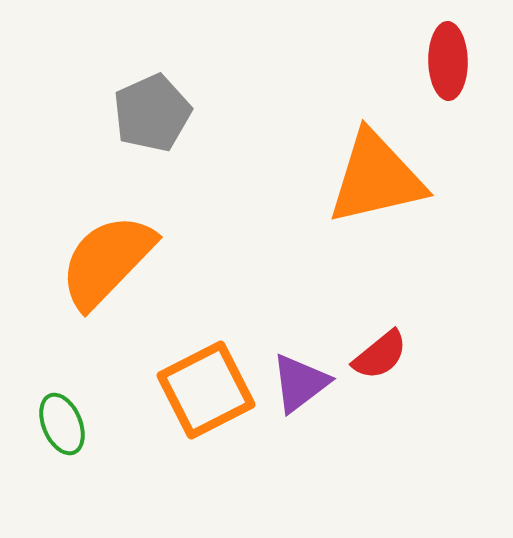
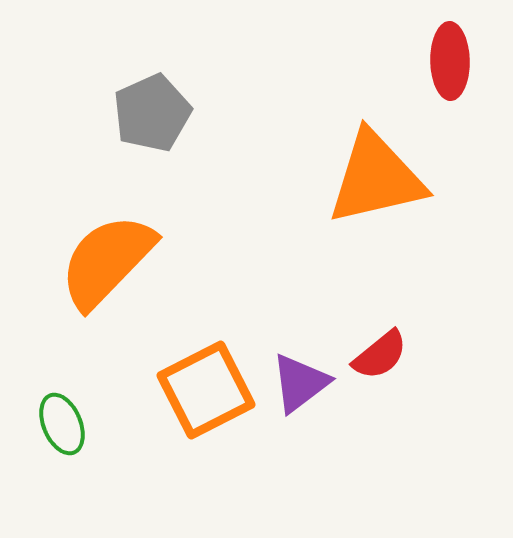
red ellipse: moved 2 px right
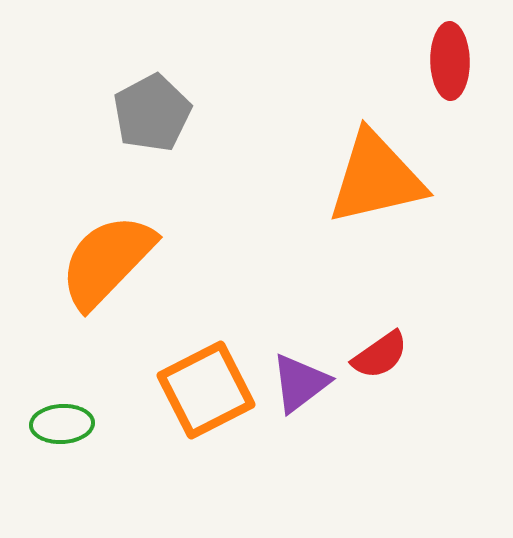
gray pentagon: rotated 4 degrees counterclockwise
red semicircle: rotated 4 degrees clockwise
green ellipse: rotated 70 degrees counterclockwise
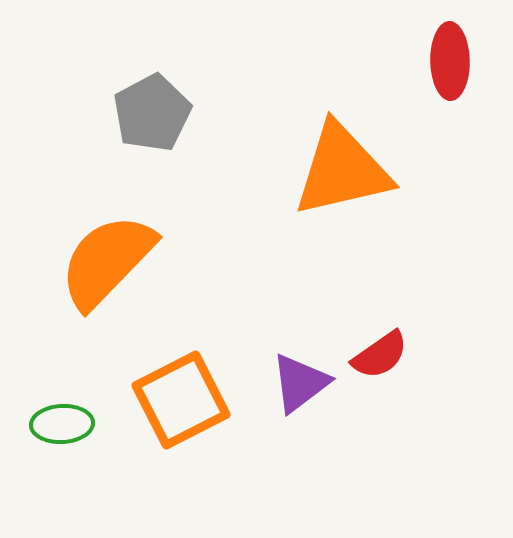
orange triangle: moved 34 px left, 8 px up
orange square: moved 25 px left, 10 px down
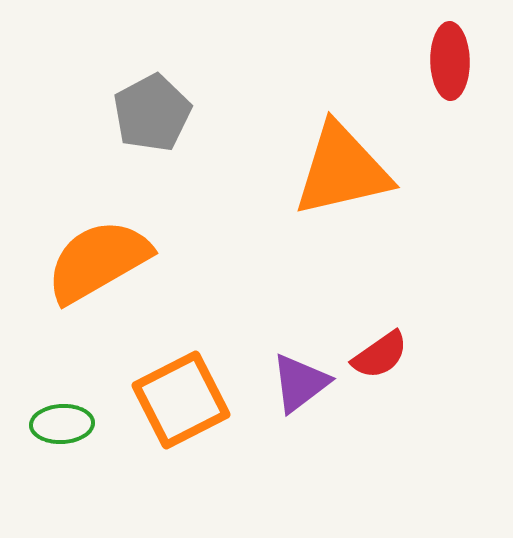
orange semicircle: moved 9 px left; rotated 16 degrees clockwise
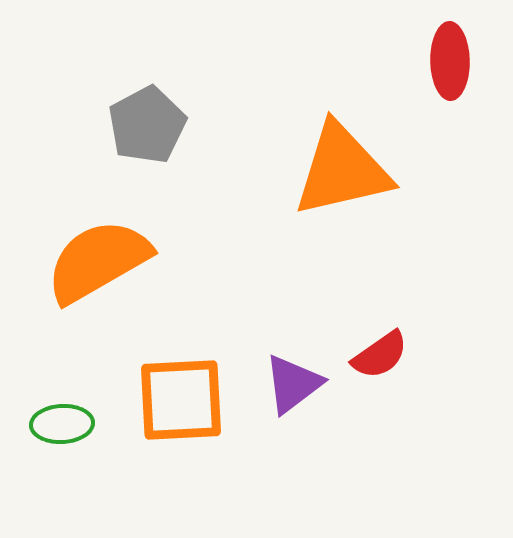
gray pentagon: moved 5 px left, 12 px down
purple triangle: moved 7 px left, 1 px down
orange square: rotated 24 degrees clockwise
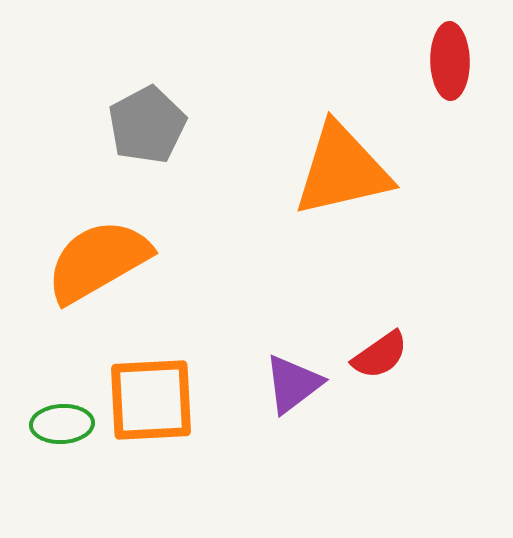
orange square: moved 30 px left
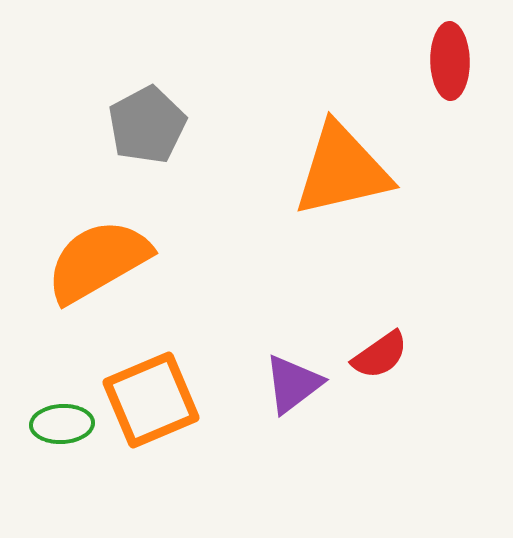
orange square: rotated 20 degrees counterclockwise
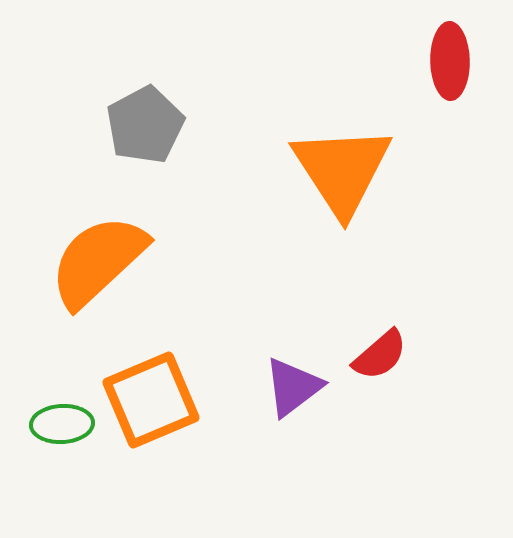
gray pentagon: moved 2 px left
orange triangle: rotated 50 degrees counterclockwise
orange semicircle: rotated 13 degrees counterclockwise
red semicircle: rotated 6 degrees counterclockwise
purple triangle: moved 3 px down
